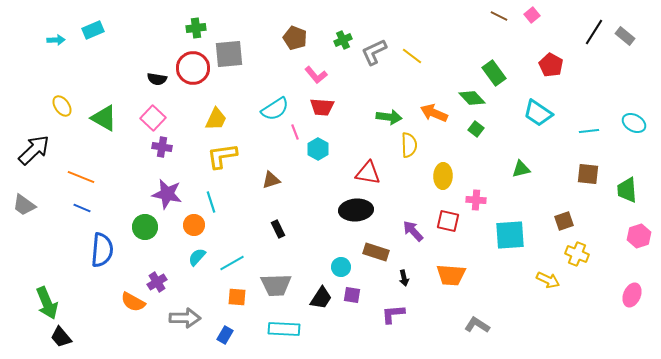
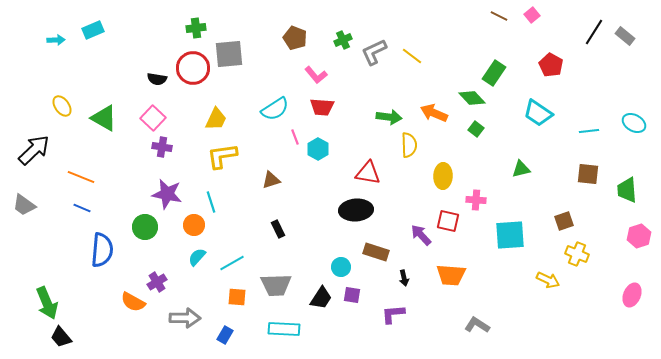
green rectangle at (494, 73): rotated 70 degrees clockwise
pink line at (295, 132): moved 5 px down
purple arrow at (413, 231): moved 8 px right, 4 px down
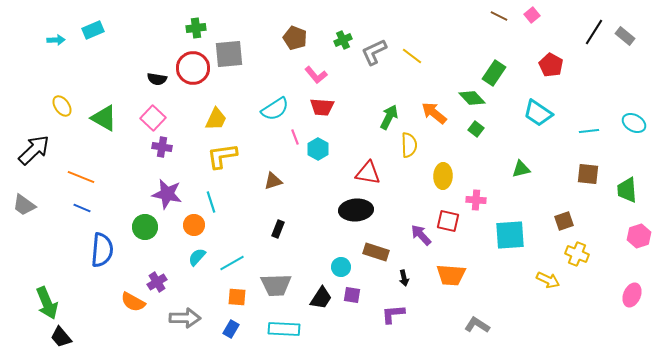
orange arrow at (434, 113): rotated 16 degrees clockwise
green arrow at (389, 117): rotated 70 degrees counterclockwise
brown triangle at (271, 180): moved 2 px right, 1 px down
black rectangle at (278, 229): rotated 48 degrees clockwise
blue rectangle at (225, 335): moved 6 px right, 6 px up
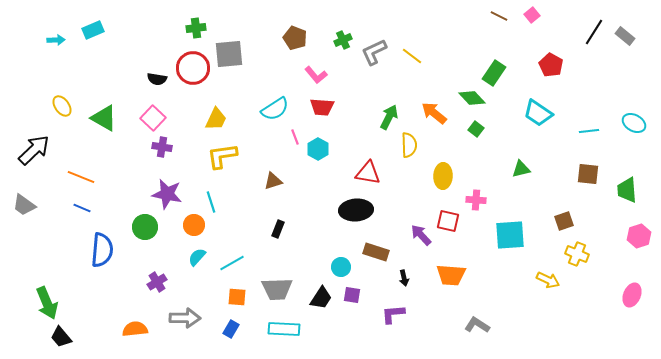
gray trapezoid at (276, 285): moved 1 px right, 4 px down
orange semicircle at (133, 302): moved 2 px right, 27 px down; rotated 145 degrees clockwise
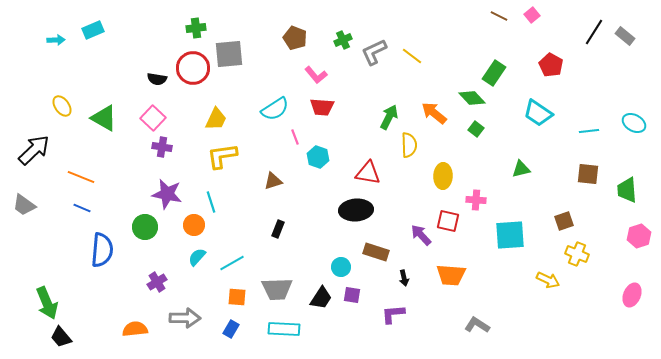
cyan hexagon at (318, 149): moved 8 px down; rotated 10 degrees counterclockwise
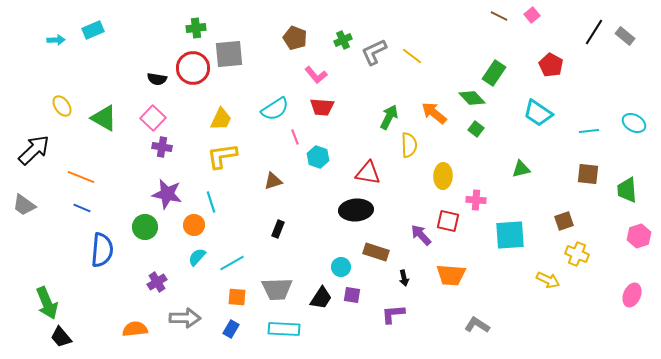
yellow trapezoid at (216, 119): moved 5 px right
